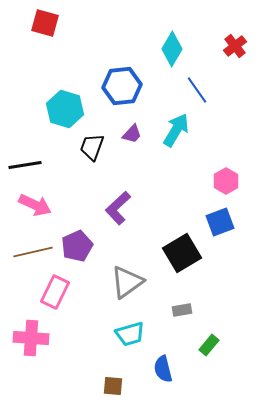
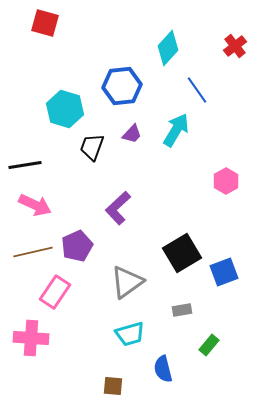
cyan diamond: moved 4 px left, 1 px up; rotated 12 degrees clockwise
blue square: moved 4 px right, 50 px down
pink rectangle: rotated 8 degrees clockwise
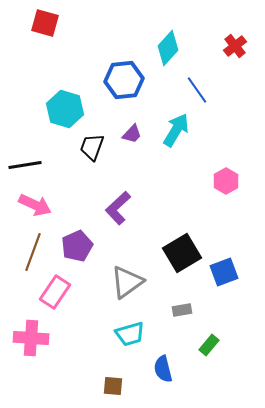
blue hexagon: moved 2 px right, 6 px up
brown line: rotated 57 degrees counterclockwise
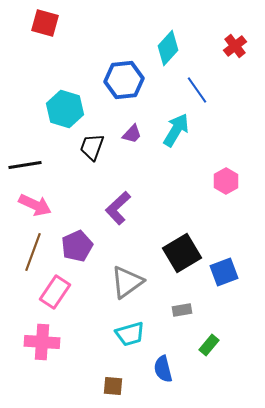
pink cross: moved 11 px right, 4 px down
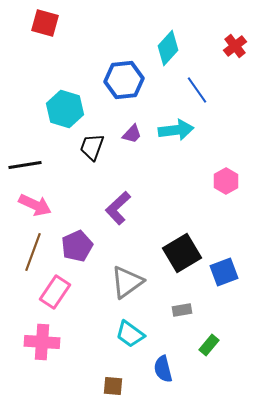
cyan arrow: rotated 52 degrees clockwise
cyan trapezoid: rotated 52 degrees clockwise
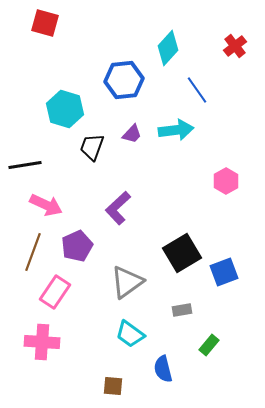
pink arrow: moved 11 px right
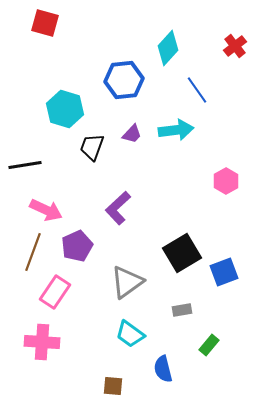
pink arrow: moved 5 px down
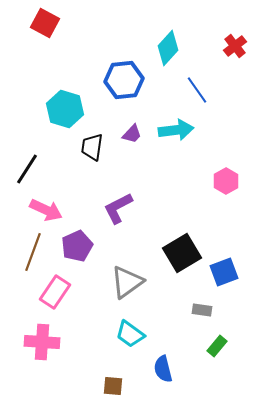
red square: rotated 12 degrees clockwise
black trapezoid: rotated 12 degrees counterclockwise
black line: moved 2 px right, 4 px down; rotated 48 degrees counterclockwise
purple L-shape: rotated 16 degrees clockwise
gray rectangle: moved 20 px right; rotated 18 degrees clockwise
green rectangle: moved 8 px right, 1 px down
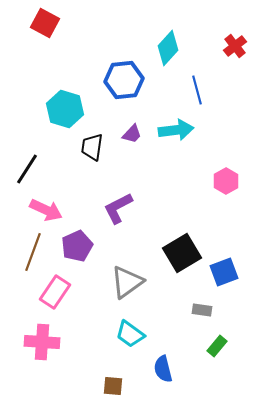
blue line: rotated 20 degrees clockwise
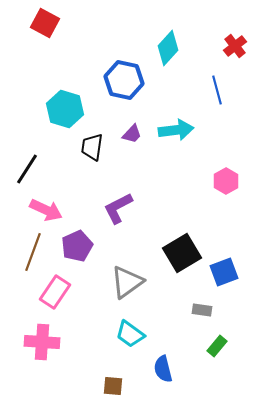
blue hexagon: rotated 18 degrees clockwise
blue line: moved 20 px right
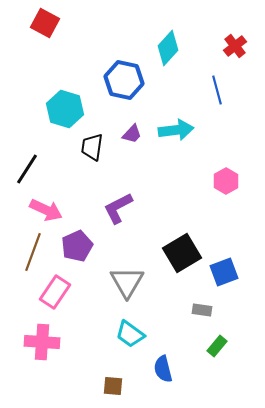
gray triangle: rotated 24 degrees counterclockwise
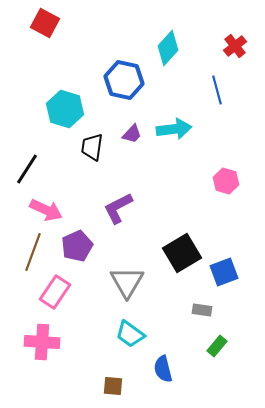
cyan arrow: moved 2 px left, 1 px up
pink hexagon: rotated 15 degrees counterclockwise
